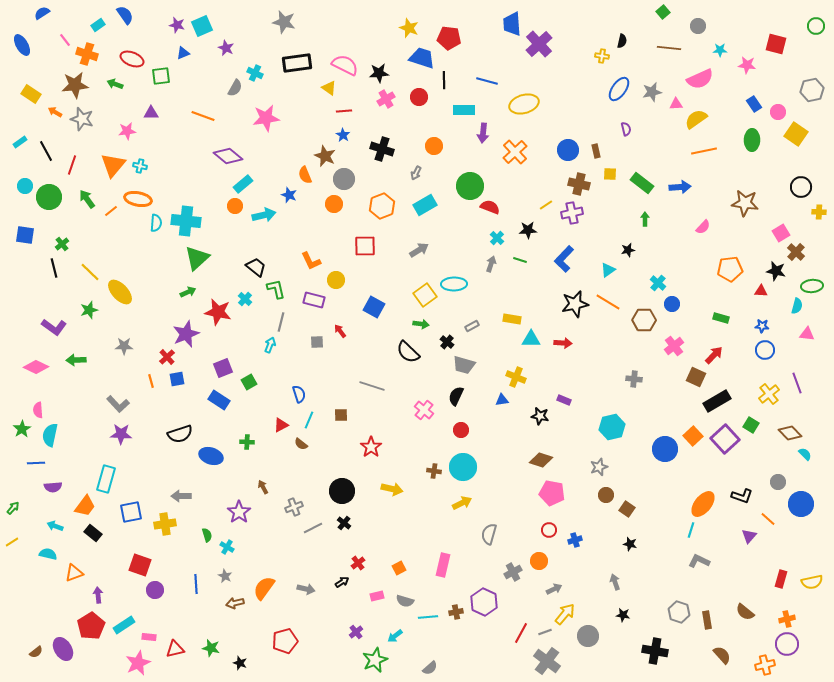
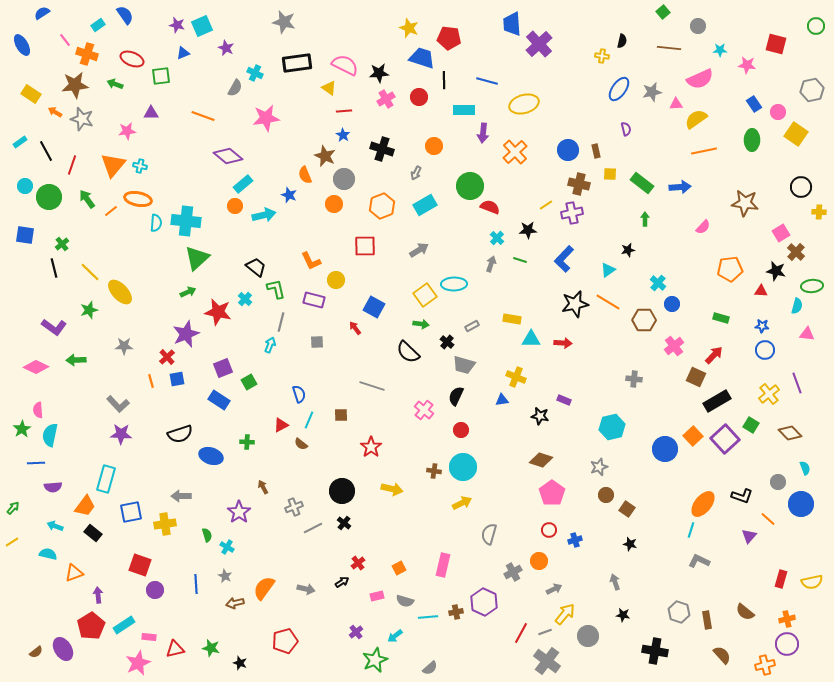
red arrow at (340, 331): moved 15 px right, 3 px up
cyan semicircle at (805, 454): moved 14 px down; rotated 24 degrees clockwise
pink pentagon at (552, 493): rotated 25 degrees clockwise
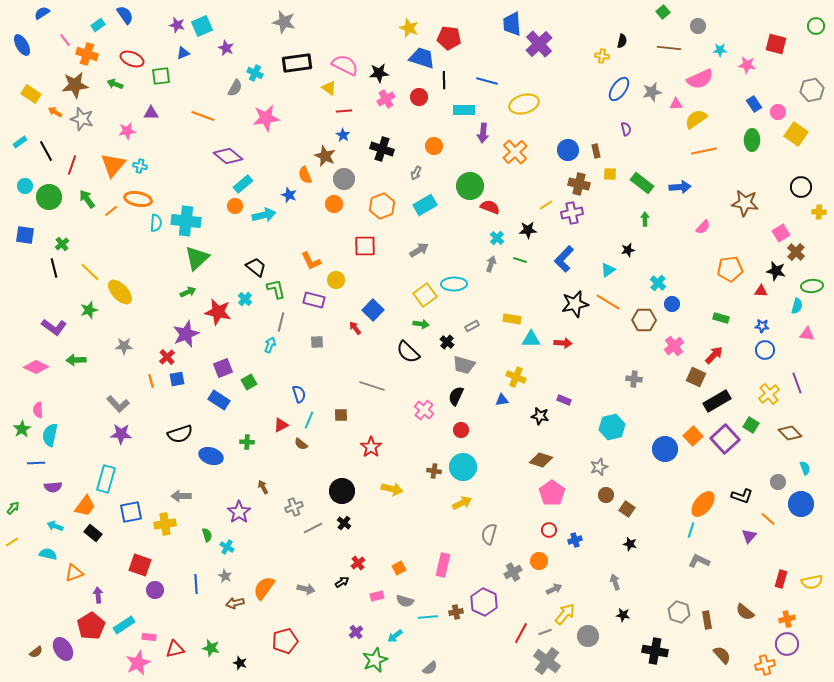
blue square at (374, 307): moved 1 px left, 3 px down; rotated 15 degrees clockwise
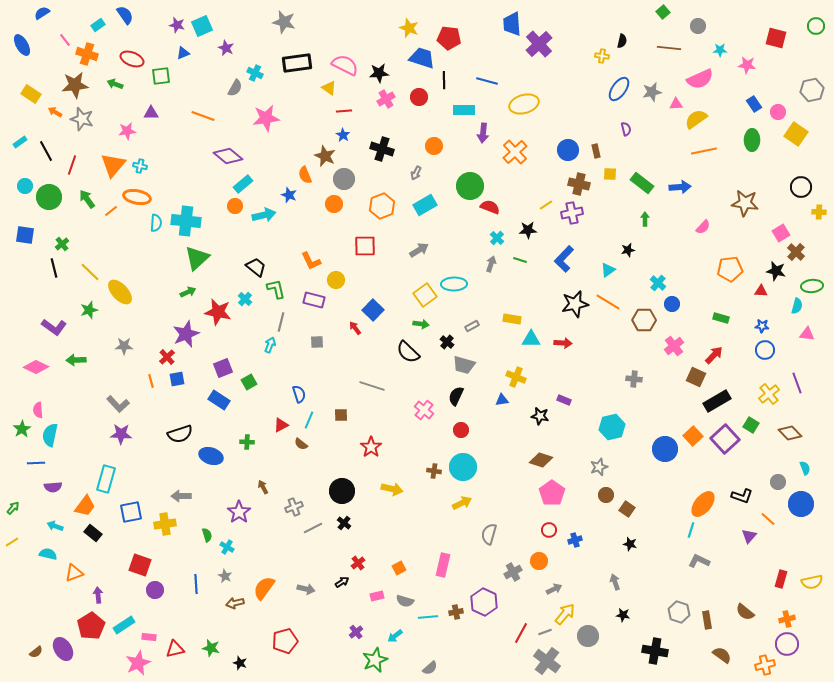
red square at (776, 44): moved 6 px up
orange ellipse at (138, 199): moved 1 px left, 2 px up
brown semicircle at (722, 655): rotated 12 degrees counterclockwise
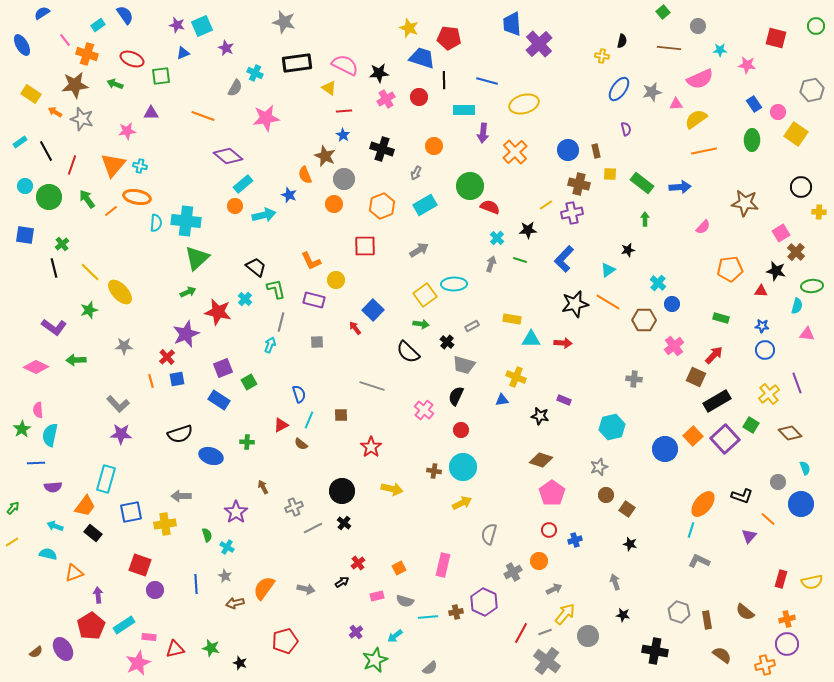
purple star at (239, 512): moved 3 px left
